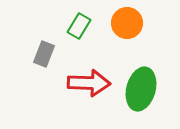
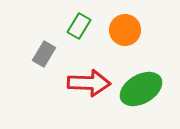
orange circle: moved 2 px left, 7 px down
gray rectangle: rotated 10 degrees clockwise
green ellipse: rotated 45 degrees clockwise
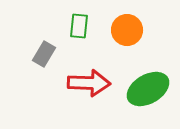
green rectangle: rotated 25 degrees counterclockwise
orange circle: moved 2 px right
green ellipse: moved 7 px right
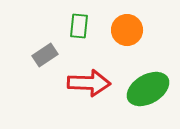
gray rectangle: moved 1 px right, 1 px down; rotated 25 degrees clockwise
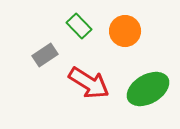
green rectangle: rotated 50 degrees counterclockwise
orange circle: moved 2 px left, 1 px down
red arrow: rotated 30 degrees clockwise
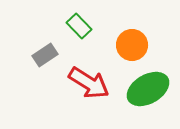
orange circle: moved 7 px right, 14 px down
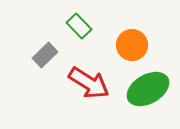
gray rectangle: rotated 10 degrees counterclockwise
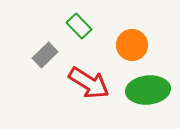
green ellipse: moved 1 px down; rotated 24 degrees clockwise
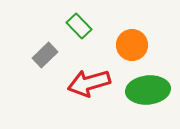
red arrow: rotated 132 degrees clockwise
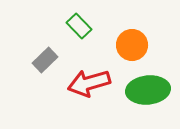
gray rectangle: moved 5 px down
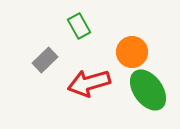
green rectangle: rotated 15 degrees clockwise
orange circle: moved 7 px down
green ellipse: rotated 60 degrees clockwise
